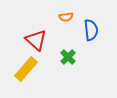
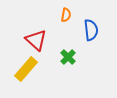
orange semicircle: moved 2 px up; rotated 72 degrees counterclockwise
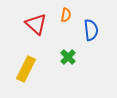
red triangle: moved 16 px up
yellow rectangle: rotated 15 degrees counterclockwise
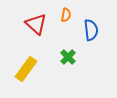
yellow rectangle: rotated 10 degrees clockwise
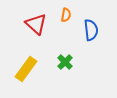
green cross: moved 3 px left, 5 px down
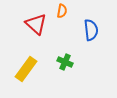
orange semicircle: moved 4 px left, 4 px up
green cross: rotated 21 degrees counterclockwise
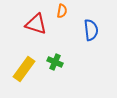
red triangle: rotated 25 degrees counterclockwise
green cross: moved 10 px left
yellow rectangle: moved 2 px left
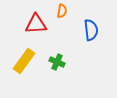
red triangle: rotated 20 degrees counterclockwise
green cross: moved 2 px right
yellow rectangle: moved 8 px up
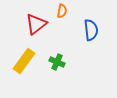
red triangle: rotated 35 degrees counterclockwise
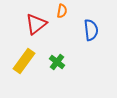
green cross: rotated 14 degrees clockwise
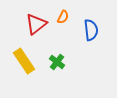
orange semicircle: moved 1 px right, 6 px down; rotated 16 degrees clockwise
yellow rectangle: rotated 70 degrees counterclockwise
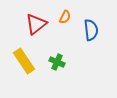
orange semicircle: moved 2 px right
green cross: rotated 14 degrees counterclockwise
